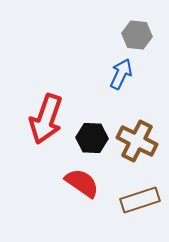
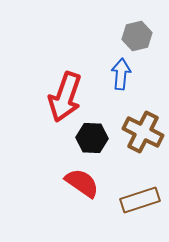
gray hexagon: moved 1 px down; rotated 20 degrees counterclockwise
blue arrow: rotated 20 degrees counterclockwise
red arrow: moved 19 px right, 22 px up
brown cross: moved 6 px right, 9 px up
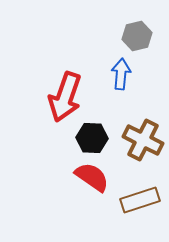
brown cross: moved 8 px down
red semicircle: moved 10 px right, 6 px up
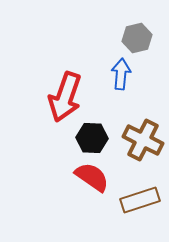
gray hexagon: moved 2 px down
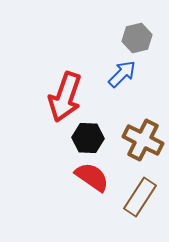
blue arrow: moved 1 px right; rotated 40 degrees clockwise
black hexagon: moved 4 px left
brown rectangle: moved 3 px up; rotated 39 degrees counterclockwise
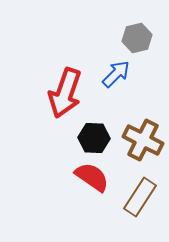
blue arrow: moved 6 px left
red arrow: moved 4 px up
black hexagon: moved 6 px right
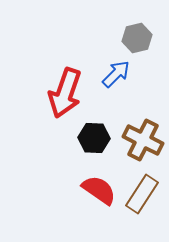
red semicircle: moved 7 px right, 13 px down
brown rectangle: moved 2 px right, 3 px up
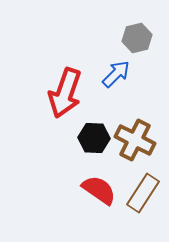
brown cross: moved 8 px left
brown rectangle: moved 1 px right, 1 px up
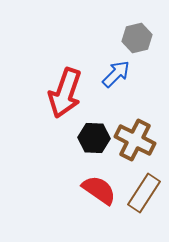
brown rectangle: moved 1 px right
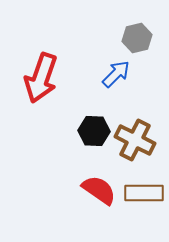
red arrow: moved 24 px left, 15 px up
black hexagon: moved 7 px up
brown rectangle: rotated 57 degrees clockwise
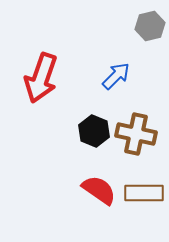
gray hexagon: moved 13 px right, 12 px up
blue arrow: moved 2 px down
black hexagon: rotated 20 degrees clockwise
brown cross: moved 1 px right, 6 px up; rotated 15 degrees counterclockwise
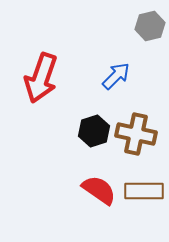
black hexagon: rotated 20 degrees clockwise
brown rectangle: moved 2 px up
